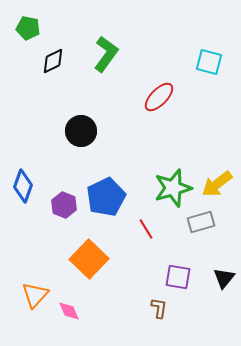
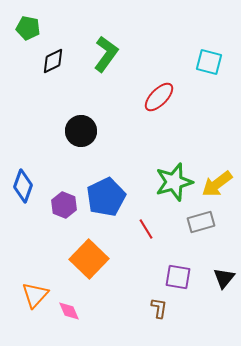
green star: moved 1 px right, 6 px up
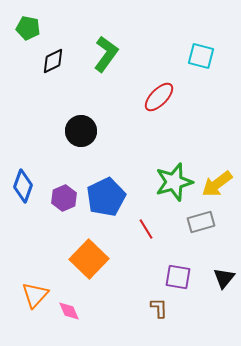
cyan square: moved 8 px left, 6 px up
purple hexagon: moved 7 px up; rotated 15 degrees clockwise
brown L-shape: rotated 10 degrees counterclockwise
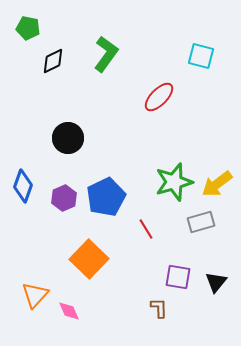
black circle: moved 13 px left, 7 px down
black triangle: moved 8 px left, 4 px down
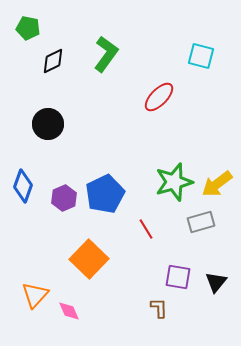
black circle: moved 20 px left, 14 px up
blue pentagon: moved 1 px left, 3 px up
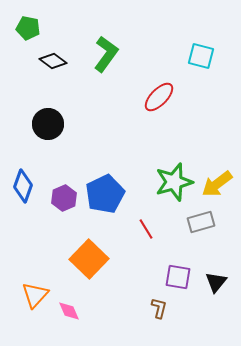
black diamond: rotated 64 degrees clockwise
brown L-shape: rotated 15 degrees clockwise
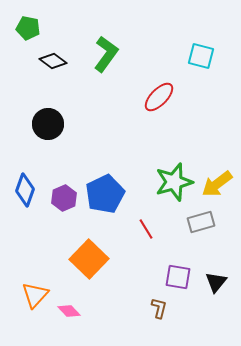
blue diamond: moved 2 px right, 4 px down
pink diamond: rotated 20 degrees counterclockwise
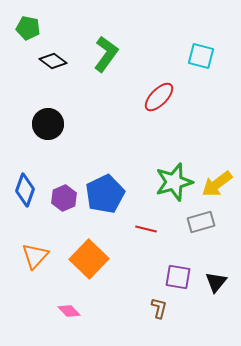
red line: rotated 45 degrees counterclockwise
orange triangle: moved 39 px up
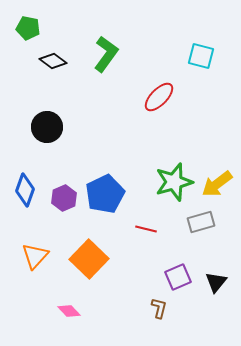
black circle: moved 1 px left, 3 px down
purple square: rotated 32 degrees counterclockwise
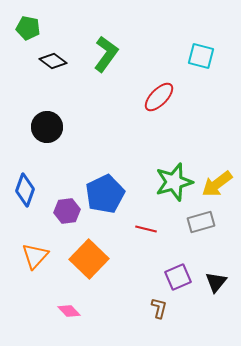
purple hexagon: moved 3 px right, 13 px down; rotated 15 degrees clockwise
